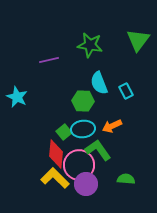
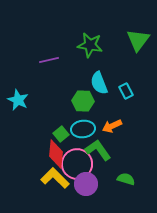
cyan star: moved 1 px right, 3 px down
green square: moved 3 px left, 2 px down
pink circle: moved 2 px left, 1 px up
green semicircle: rotated 12 degrees clockwise
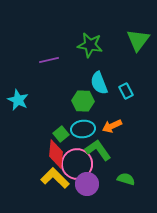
purple circle: moved 1 px right
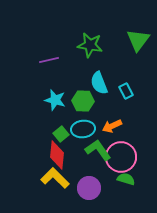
cyan star: moved 37 px right; rotated 10 degrees counterclockwise
red diamond: moved 1 px right, 1 px down
pink circle: moved 44 px right, 7 px up
purple circle: moved 2 px right, 4 px down
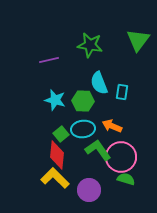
cyan rectangle: moved 4 px left, 1 px down; rotated 35 degrees clockwise
orange arrow: rotated 48 degrees clockwise
purple circle: moved 2 px down
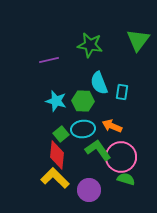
cyan star: moved 1 px right, 1 px down
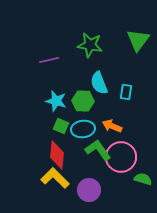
cyan rectangle: moved 4 px right
green square: moved 8 px up; rotated 28 degrees counterclockwise
green semicircle: moved 17 px right
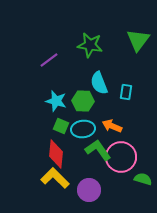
purple line: rotated 24 degrees counterclockwise
red diamond: moved 1 px left, 1 px up
